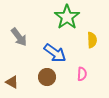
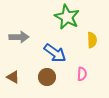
green star: rotated 10 degrees counterclockwise
gray arrow: rotated 54 degrees counterclockwise
brown triangle: moved 1 px right, 5 px up
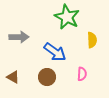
blue arrow: moved 1 px up
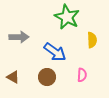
pink semicircle: moved 1 px down
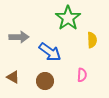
green star: moved 1 px right, 1 px down; rotated 10 degrees clockwise
blue arrow: moved 5 px left
brown circle: moved 2 px left, 4 px down
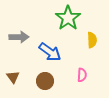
brown triangle: rotated 24 degrees clockwise
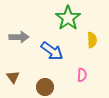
blue arrow: moved 2 px right, 1 px up
brown circle: moved 6 px down
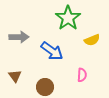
yellow semicircle: rotated 70 degrees clockwise
brown triangle: moved 2 px right, 1 px up
